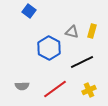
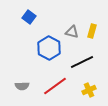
blue square: moved 6 px down
red line: moved 3 px up
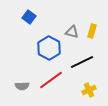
red line: moved 4 px left, 6 px up
